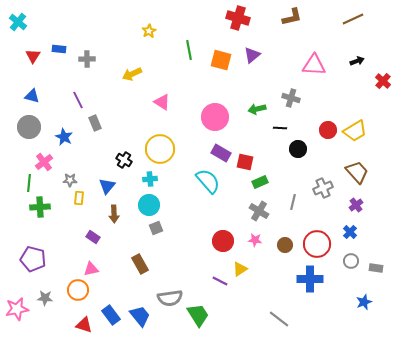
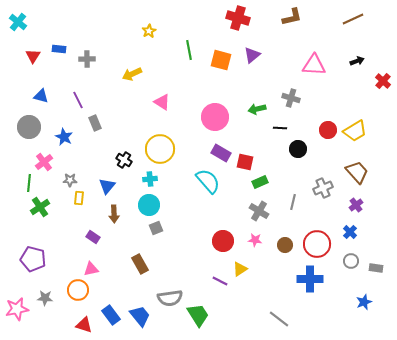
blue triangle at (32, 96): moved 9 px right
green cross at (40, 207): rotated 30 degrees counterclockwise
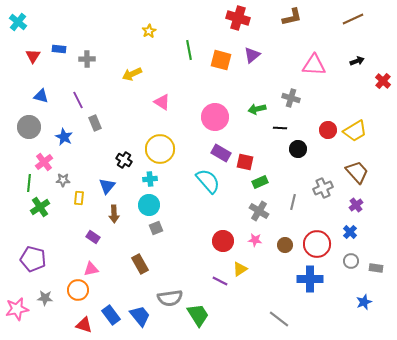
gray star at (70, 180): moved 7 px left
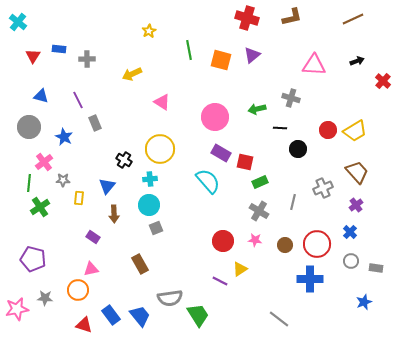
red cross at (238, 18): moved 9 px right
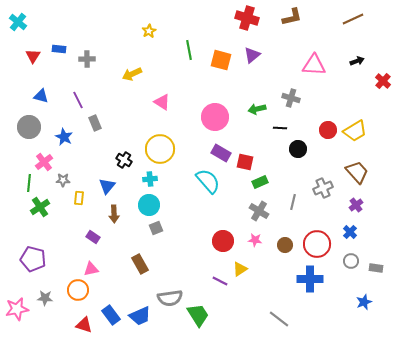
blue trapezoid at (140, 316): rotated 105 degrees clockwise
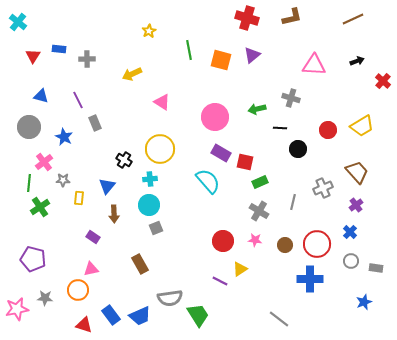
yellow trapezoid at (355, 131): moved 7 px right, 5 px up
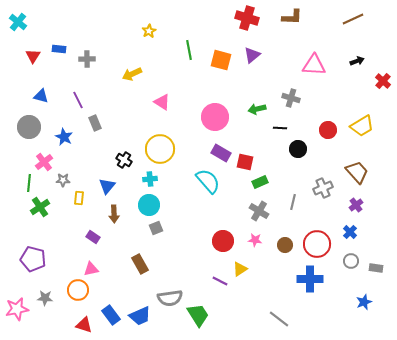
brown L-shape at (292, 17): rotated 15 degrees clockwise
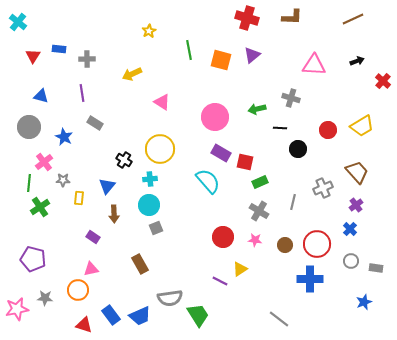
purple line at (78, 100): moved 4 px right, 7 px up; rotated 18 degrees clockwise
gray rectangle at (95, 123): rotated 35 degrees counterclockwise
blue cross at (350, 232): moved 3 px up
red circle at (223, 241): moved 4 px up
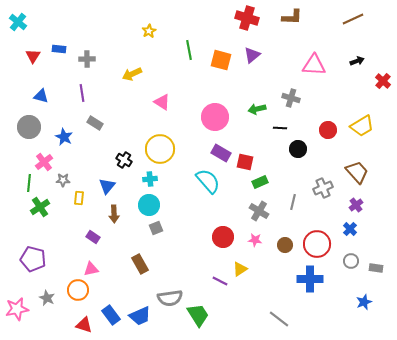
gray star at (45, 298): moved 2 px right; rotated 21 degrees clockwise
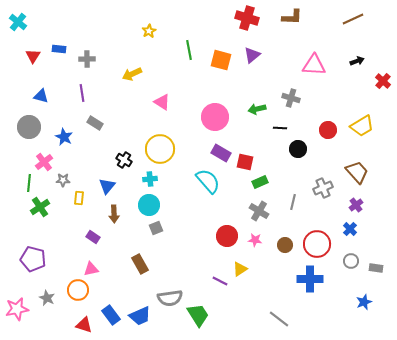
red circle at (223, 237): moved 4 px right, 1 px up
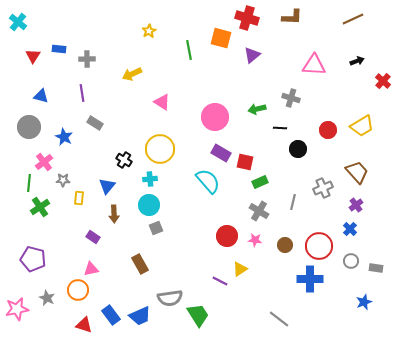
orange square at (221, 60): moved 22 px up
red circle at (317, 244): moved 2 px right, 2 px down
